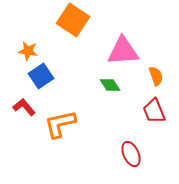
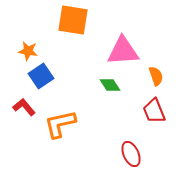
orange square: rotated 24 degrees counterclockwise
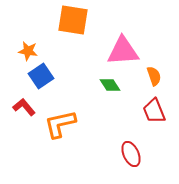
orange semicircle: moved 2 px left
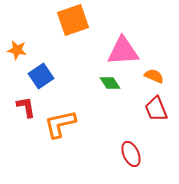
orange square: rotated 28 degrees counterclockwise
orange star: moved 11 px left, 1 px up
orange semicircle: rotated 48 degrees counterclockwise
green diamond: moved 2 px up
red L-shape: moved 2 px right; rotated 30 degrees clockwise
red trapezoid: moved 2 px right, 2 px up
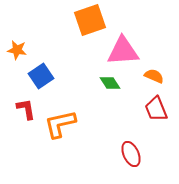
orange square: moved 17 px right
red L-shape: moved 2 px down
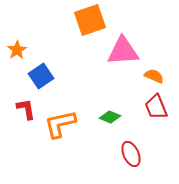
orange star: rotated 30 degrees clockwise
green diamond: moved 34 px down; rotated 35 degrees counterclockwise
red trapezoid: moved 2 px up
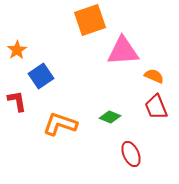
red L-shape: moved 9 px left, 8 px up
orange L-shape: rotated 32 degrees clockwise
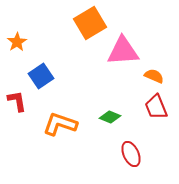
orange square: moved 3 px down; rotated 12 degrees counterclockwise
orange star: moved 8 px up
